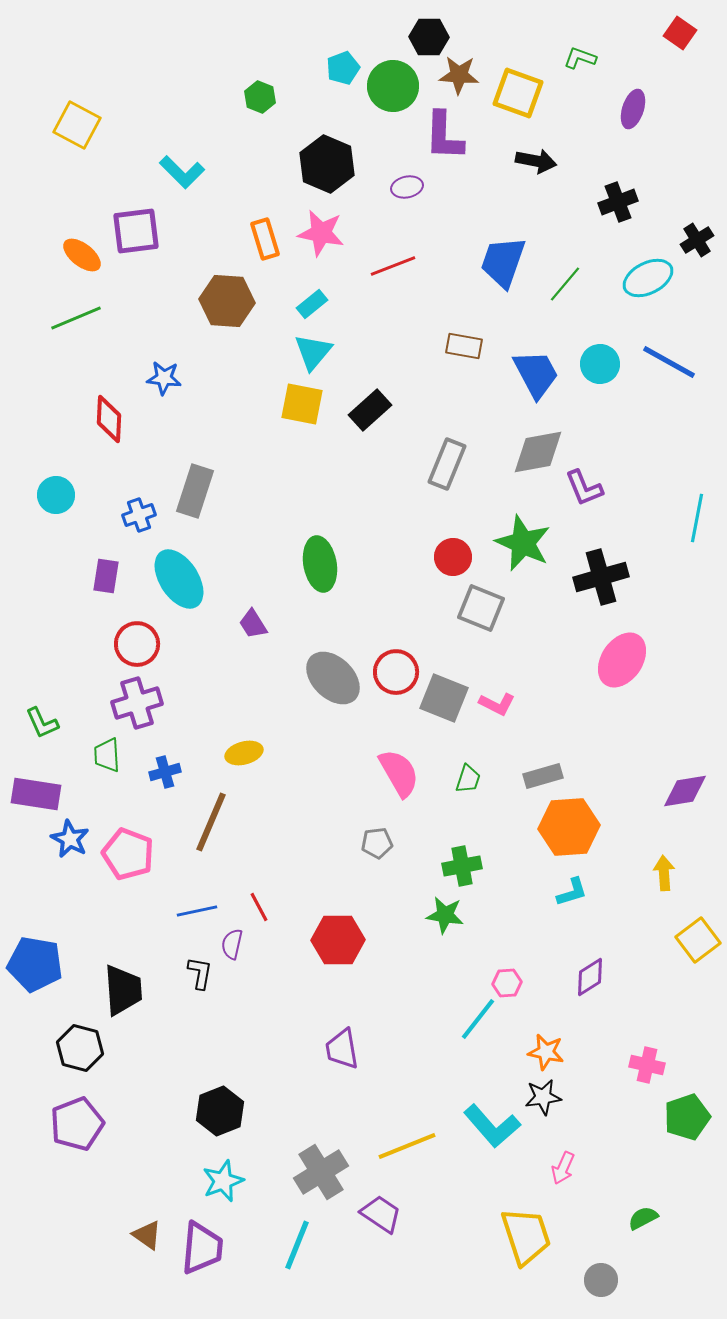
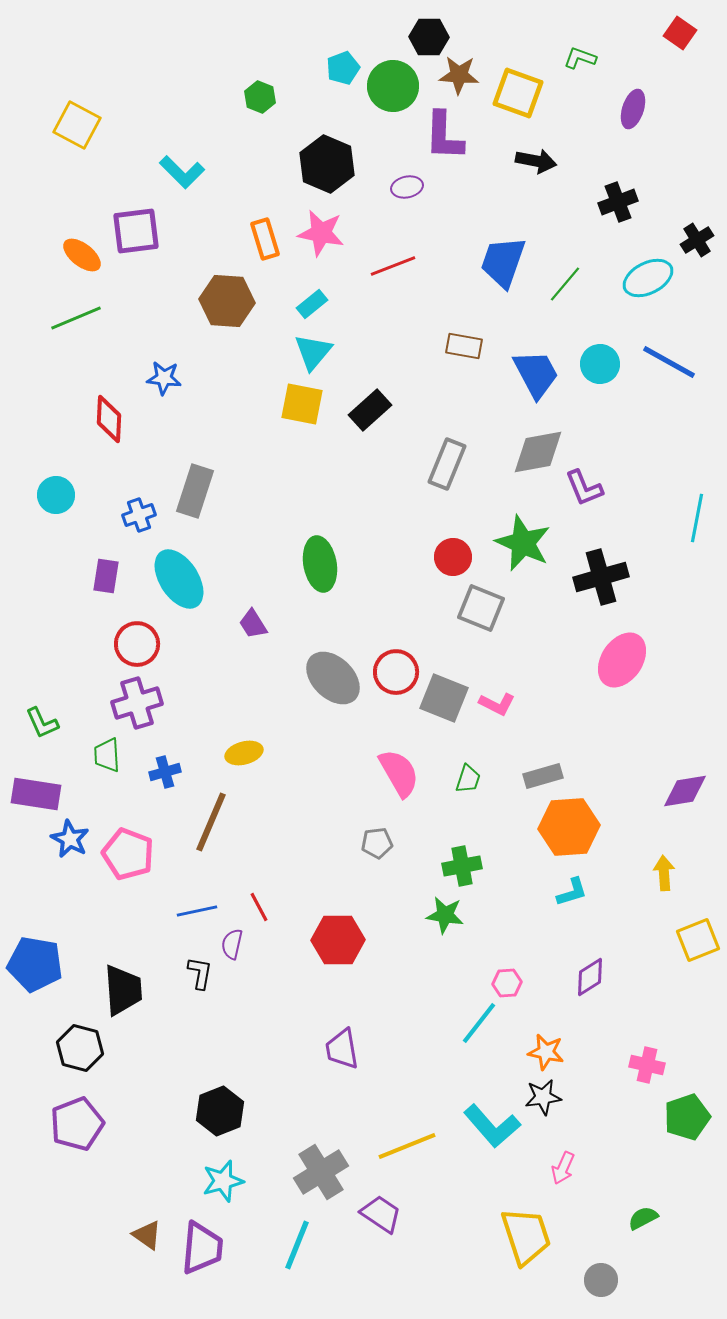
yellow square at (698, 940): rotated 15 degrees clockwise
cyan line at (478, 1019): moved 1 px right, 4 px down
cyan star at (223, 1181): rotated 6 degrees clockwise
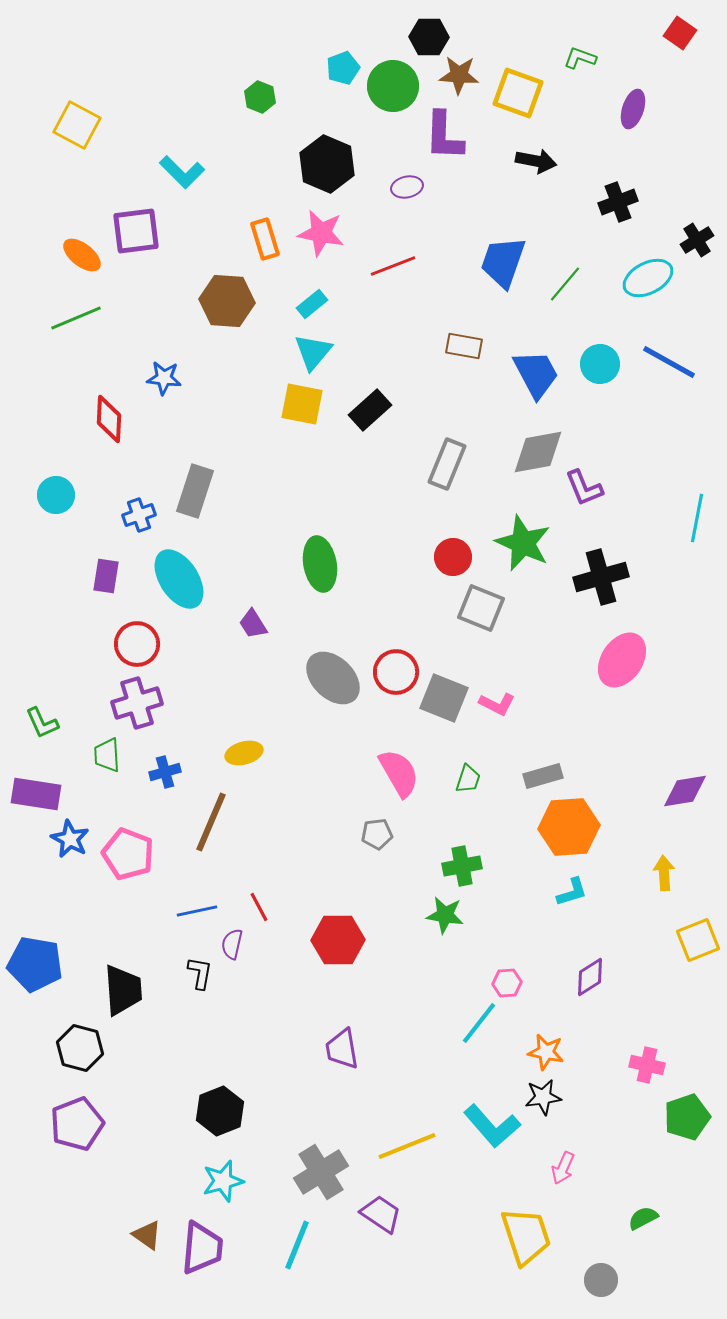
gray pentagon at (377, 843): moved 9 px up
